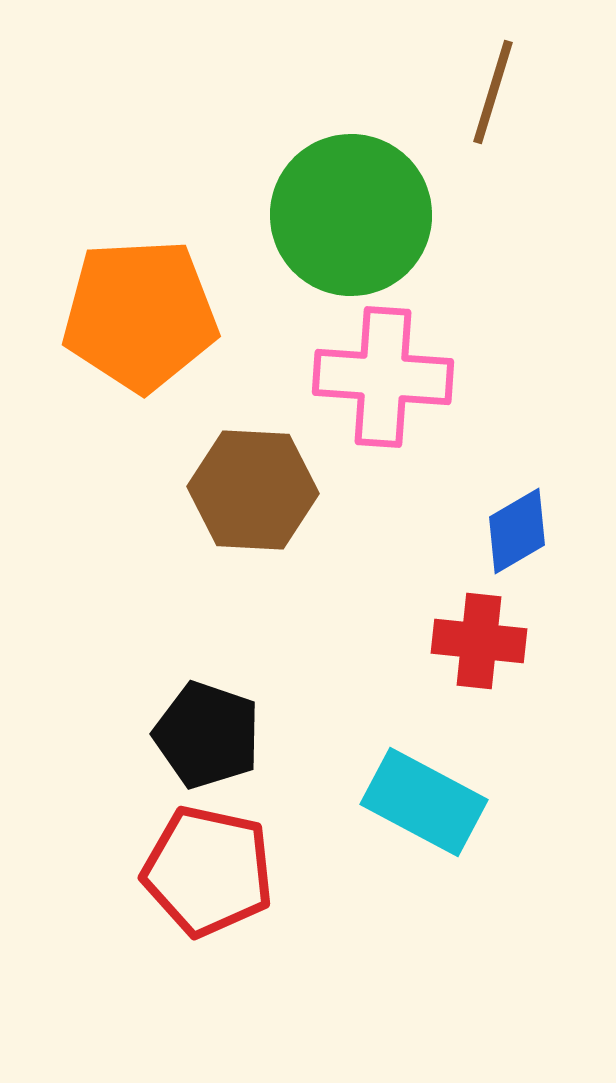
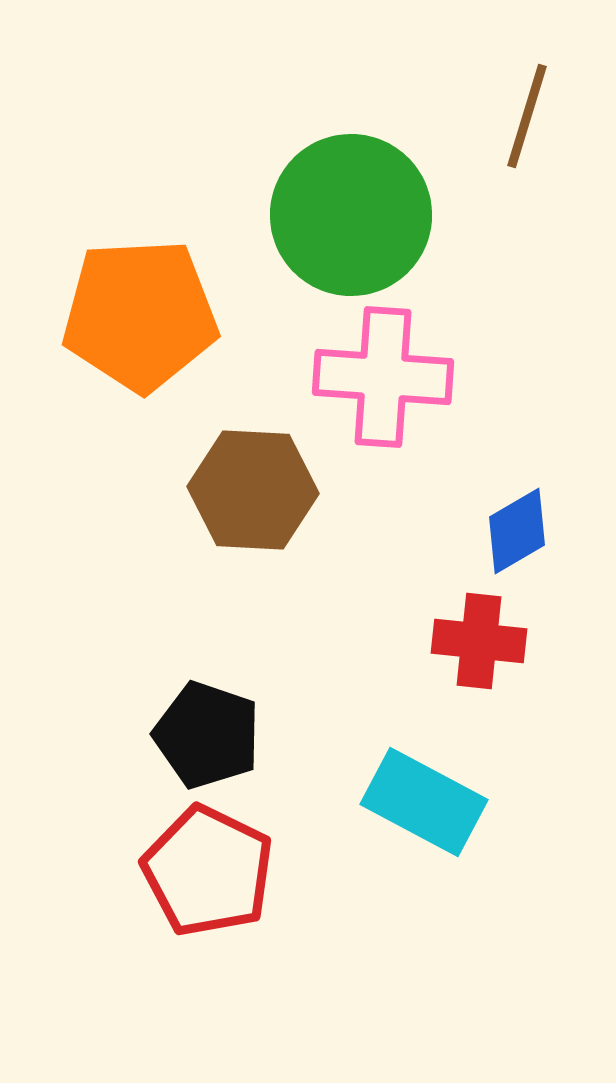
brown line: moved 34 px right, 24 px down
red pentagon: rotated 14 degrees clockwise
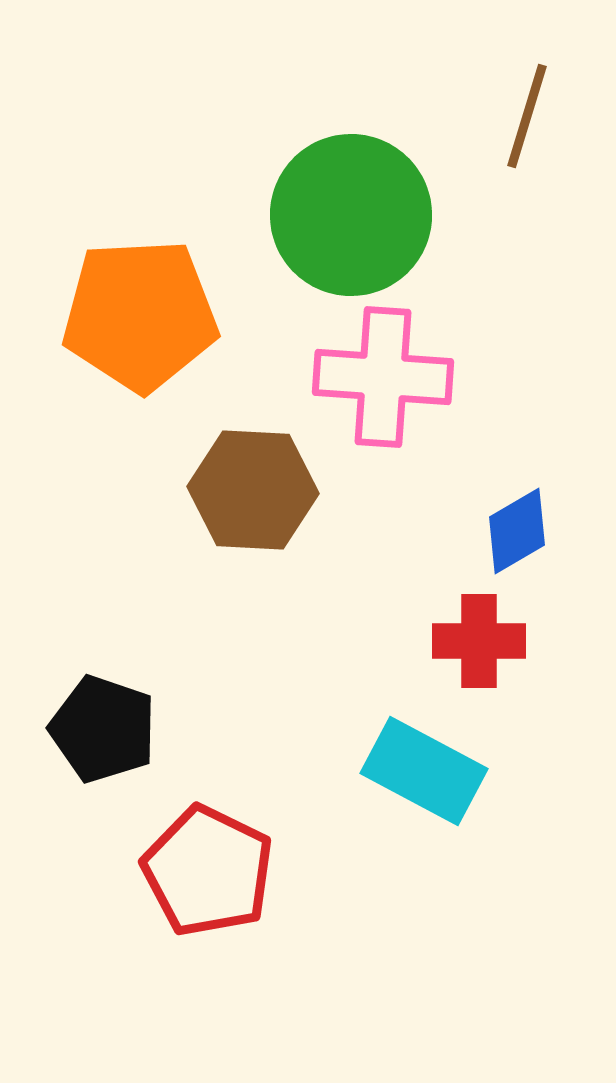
red cross: rotated 6 degrees counterclockwise
black pentagon: moved 104 px left, 6 px up
cyan rectangle: moved 31 px up
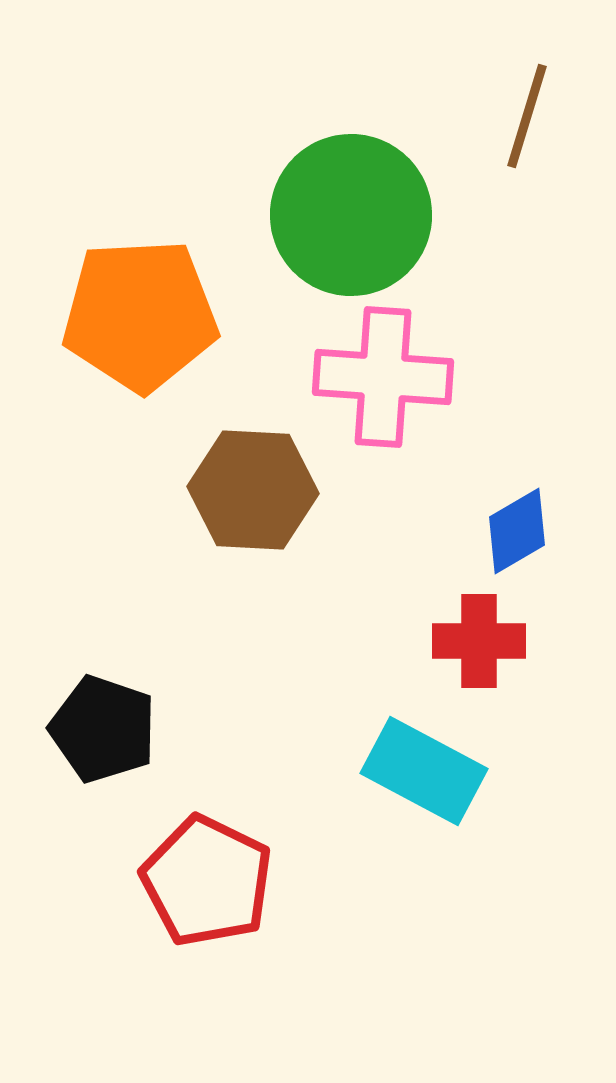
red pentagon: moved 1 px left, 10 px down
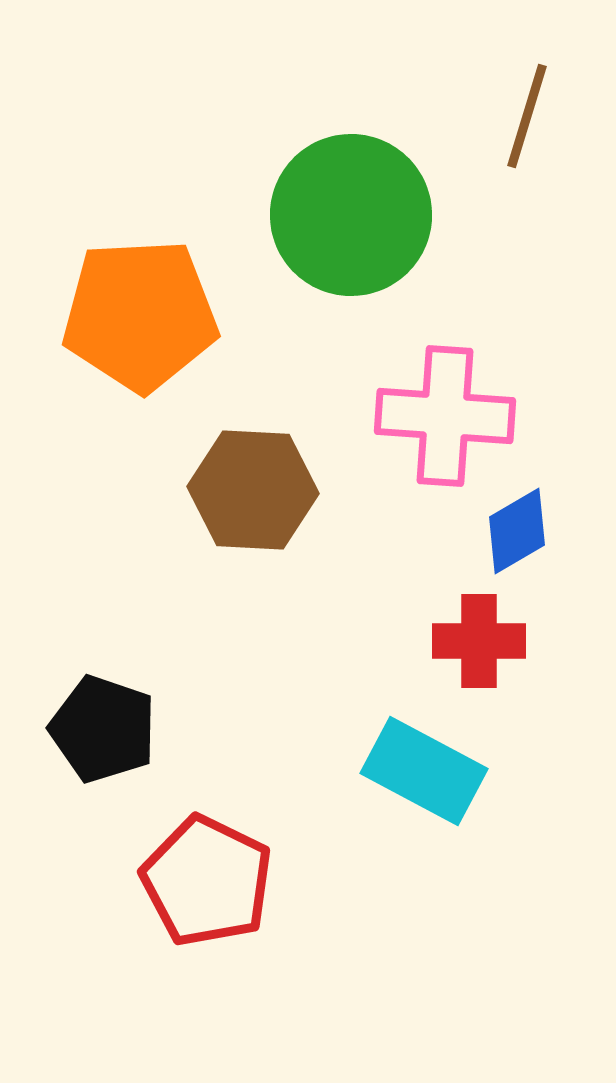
pink cross: moved 62 px right, 39 px down
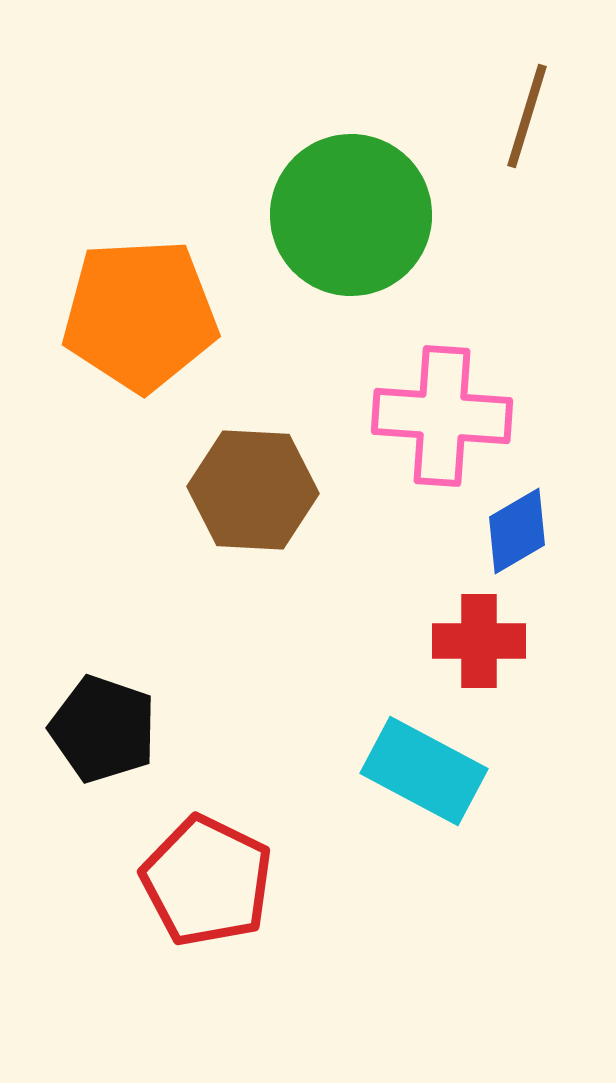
pink cross: moved 3 px left
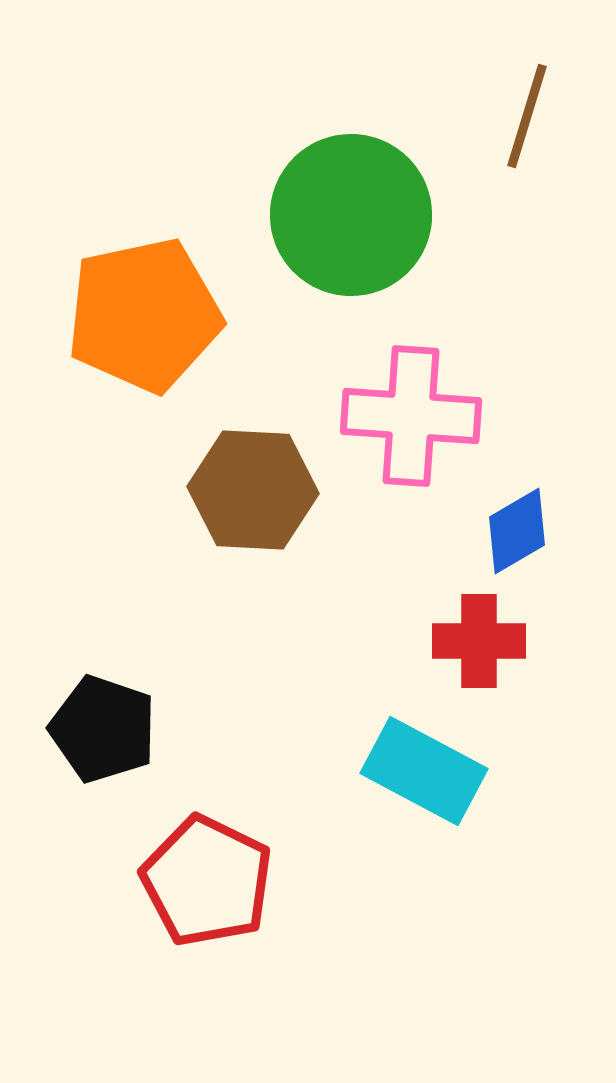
orange pentagon: moved 4 px right; rotated 9 degrees counterclockwise
pink cross: moved 31 px left
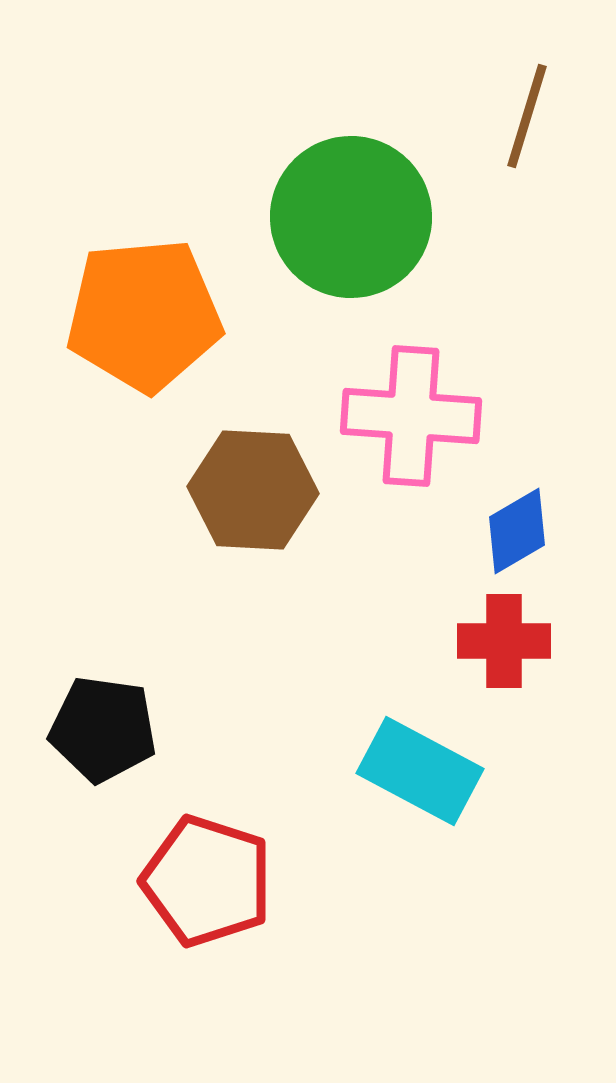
green circle: moved 2 px down
orange pentagon: rotated 7 degrees clockwise
red cross: moved 25 px right
black pentagon: rotated 11 degrees counterclockwise
cyan rectangle: moved 4 px left
red pentagon: rotated 8 degrees counterclockwise
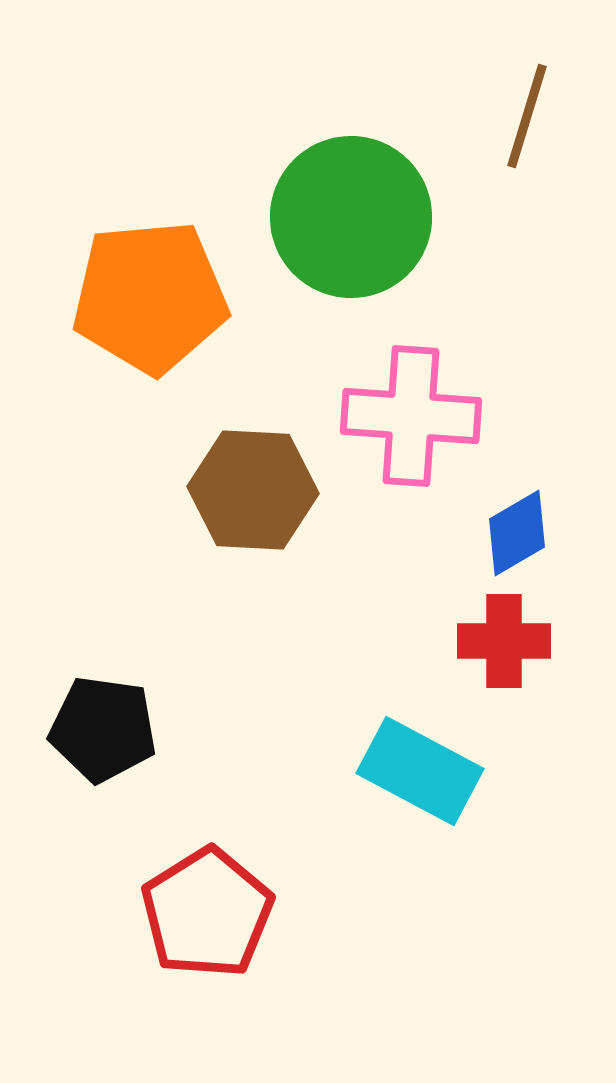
orange pentagon: moved 6 px right, 18 px up
blue diamond: moved 2 px down
red pentagon: moved 32 px down; rotated 22 degrees clockwise
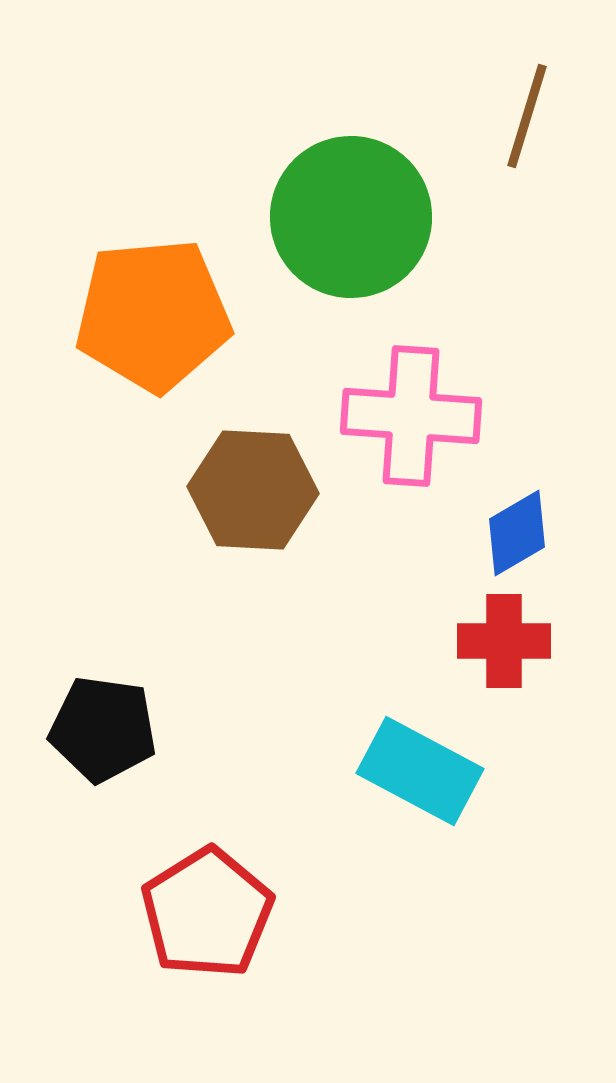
orange pentagon: moved 3 px right, 18 px down
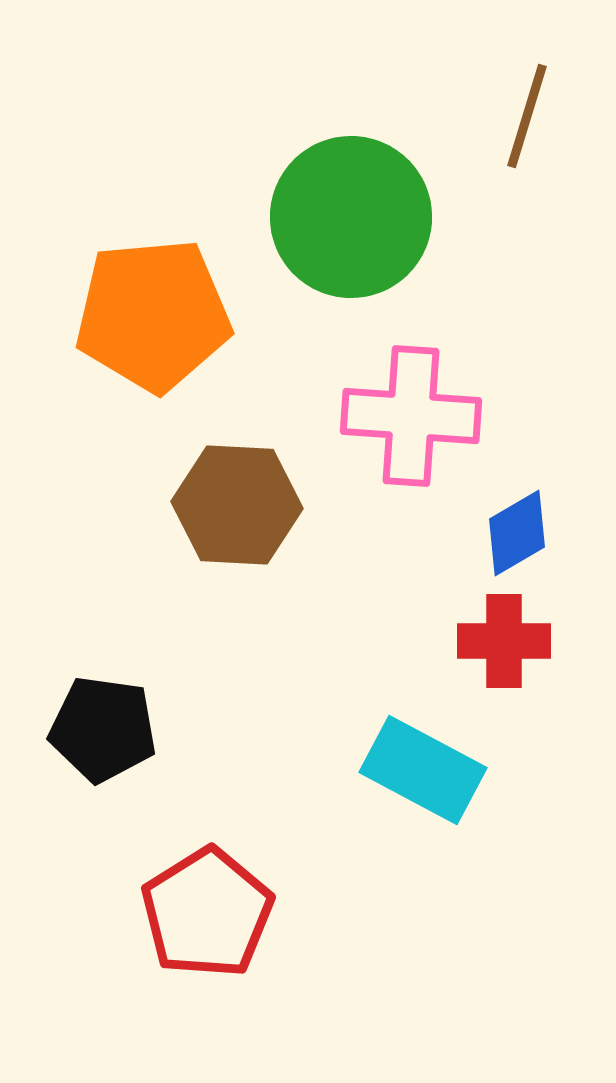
brown hexagon: moved 16 px left, 15 px down
cyan rectangle: moved 3 px right, 1 px up
